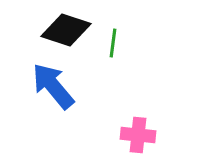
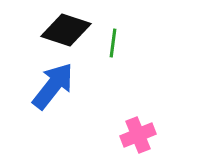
blue arrow: rotated 78 degrees clockwise
pink cross: rotated 28 degrees counterclockwise
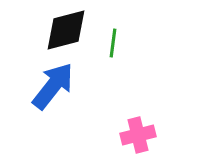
black diamond: rotated 33 degrees counterclockwise
pink cross: rotated 8 degrees clockwise
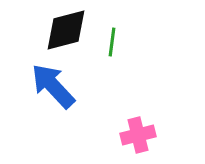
green line: moved 1 px left, 1 px up
blue arrow: rotated 81 degrees counterclockwise
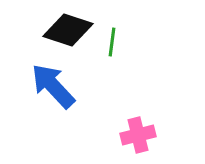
black diamond: moved 2 px right; rotated 33 degrees clockwise
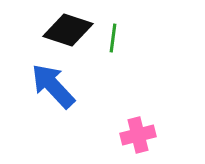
green line: moved 1 px right, 4 px up
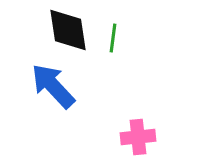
black diamond: rotated 63 degrees clockwise
pink cross: moved 2 px down; rotated 8 degrees clockwise
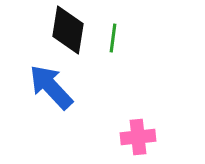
black diamond: rotated 18 degrees clockwise
blue arrow: moved 2 px left, 1 px down
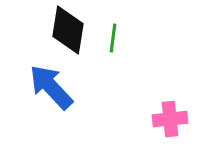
pink cross: moved 32 px right, 18 px up
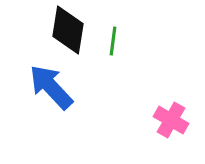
green line: moved 3 px down
pink cross: moved 1 px right, 1 px down; rotated 36 degrees clockwise
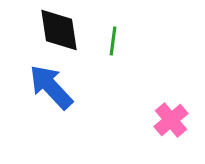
black diamond: moved 9 px left; rotated 18 degrees counterclockwise
pink cross: rotated 20 degrees clockwise
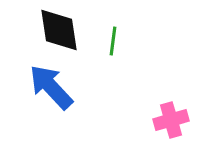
pink cross: rotated 24 degrees clockwise
